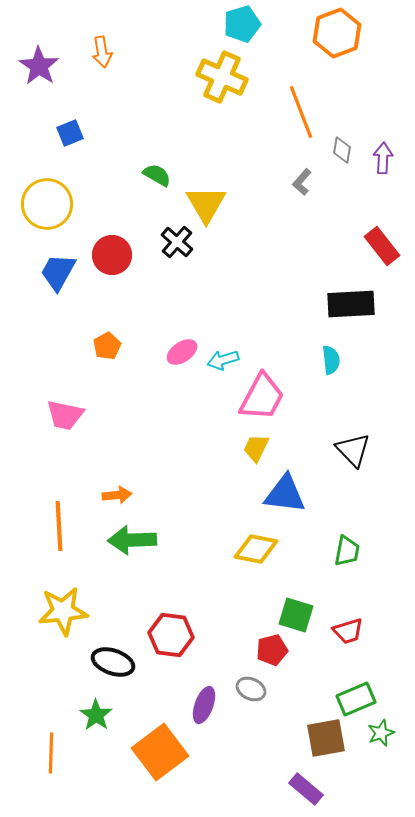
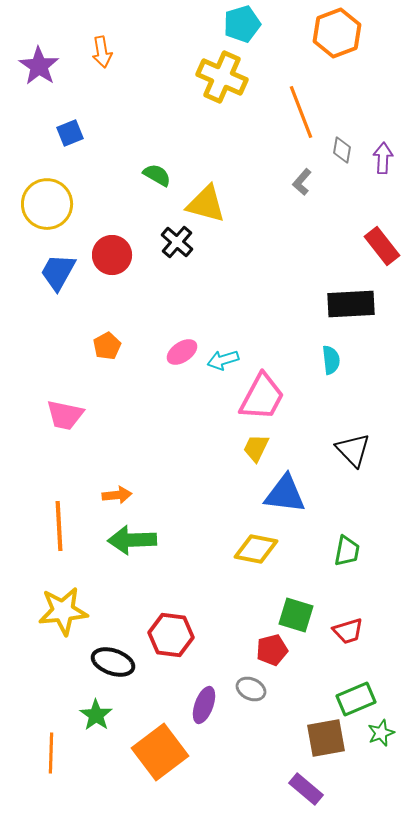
yellow triangle at (206, 204): rotated 45 degrees counterclockwise
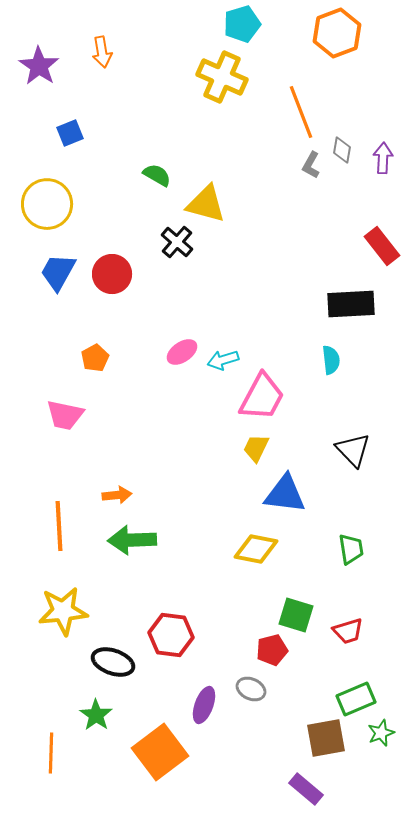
gray L-shape at (302, 182): moved 9 px right, 17 px up; rotated 12 degrees counterclockwise
red circle at (112, 255): moved 19 px down
orange pentagon at (107, 346): moved 12 px left, 12 px down
green trapezoid at (347, 551): moved 4 px right, 2 px up; rotated 20 degrees counterclockwise
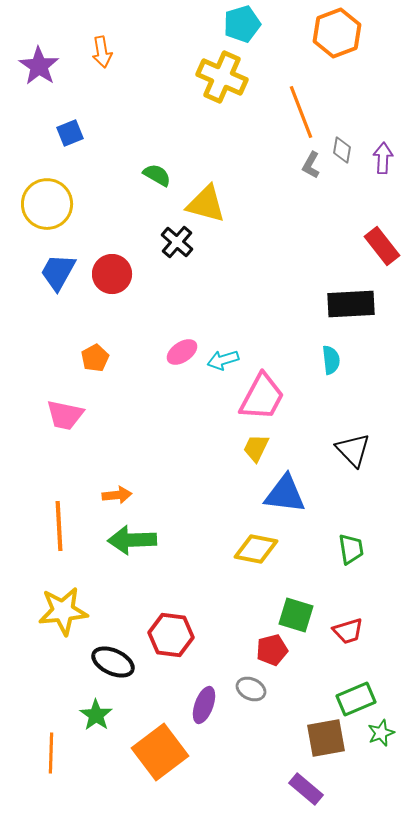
black ellipse at (113, 662): rotated 6 degrees clockwise
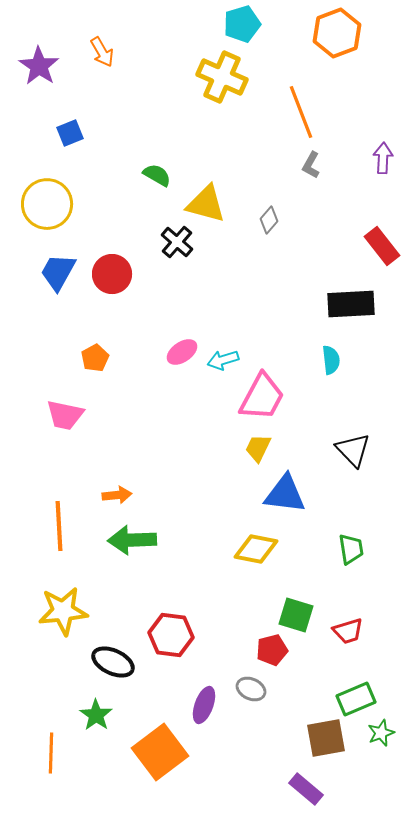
orange arrow at (102, 52): rotated 20 degrees counterclockwise
gray diamond at (342, 150): moved 73 px left, 70 px down; rotated 32 degrees clockwise
yellow trapezoid at (256, 448): moved 2 px right
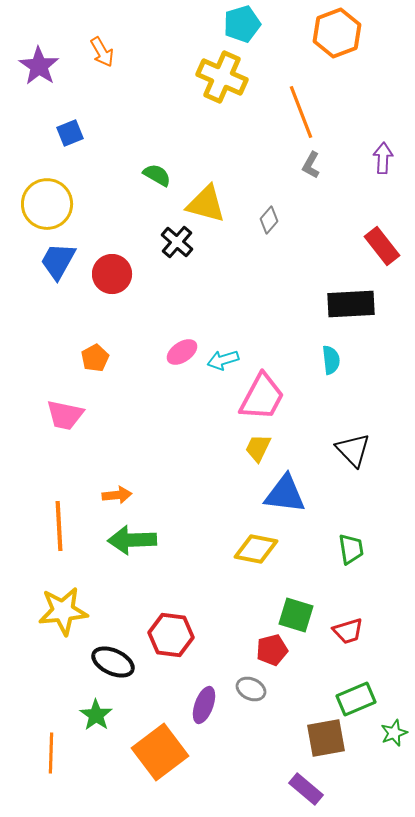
blue trapezoid at (58, 272): moved 11 px up
green star at (381, 733): moved 13 px right
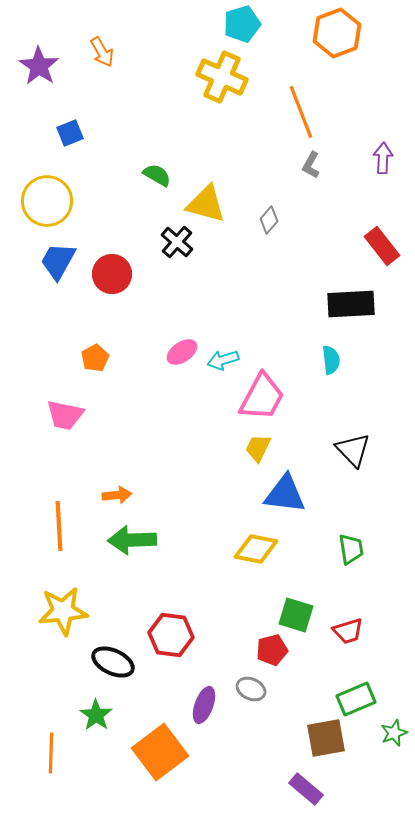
yellow circle at (47, 204): moved 3 px up
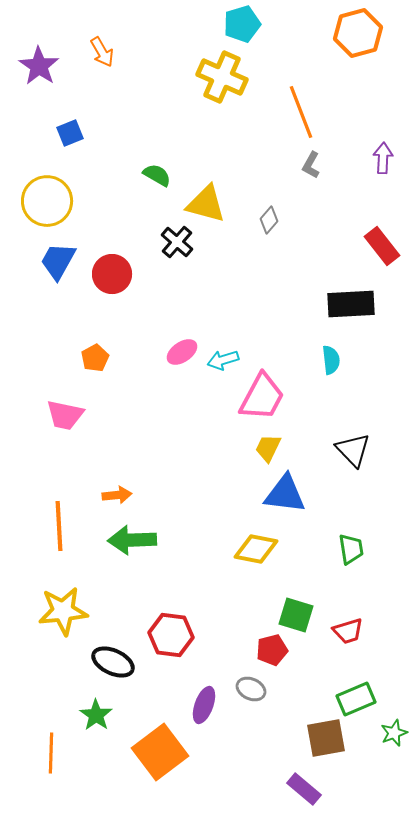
orange hexagon at (337, 33): moved 21 px right; rotated 6 degrees clockwise
yellow trapezoid at (258, 448): moved 10 px right
purple rectangle at (306, 789): moved 2 px left
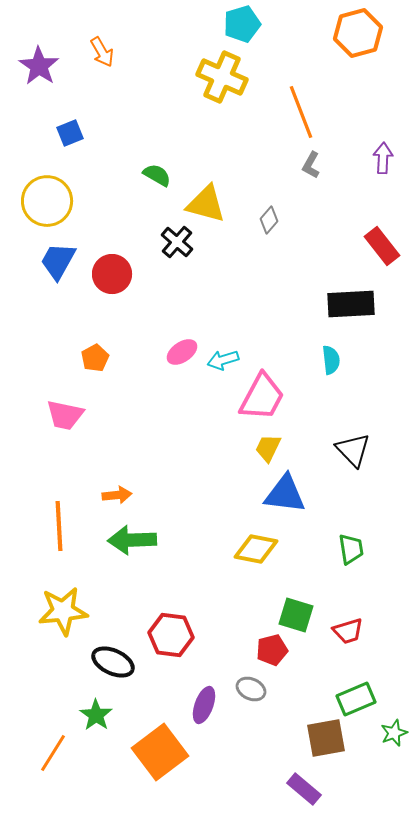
orange line at (51, 753): moved 2 px right; rotated 30 degrees clockwise
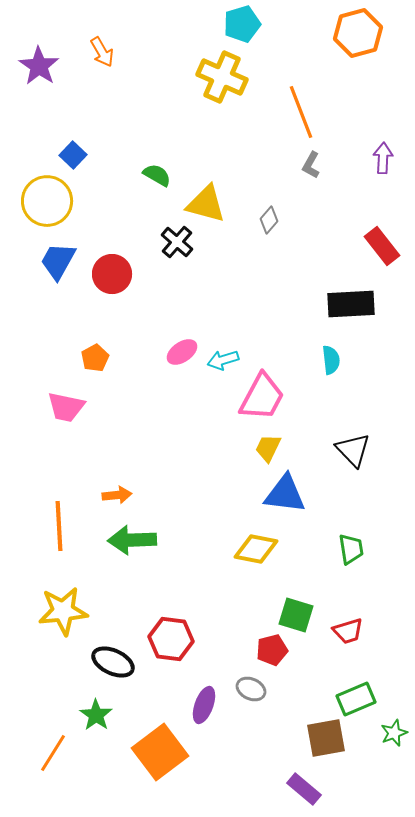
blue square at (70, 133): moved 3 px right, 22 px down; rotated 24 degrees counterclockwise
pink trapezoid at (65, 415): moved 1 px right, 8 px up
red hexagon at (171, 635): moved 4 px down
